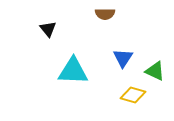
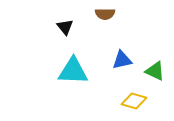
black triangle: moved 17 px right, 2 px up
blue triangle: moved 1 px left, 2 px down; rotated 45 degrees clockwise
yellow diamond: moved 1 px right, 6 px down
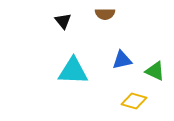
black triangle: moved 2 px left, 6 px up
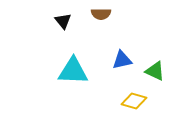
brown semicircle: moved 4 px left
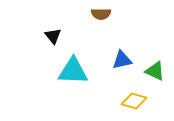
black triangle: moved 10 px left, 15 px down
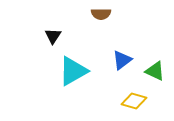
black triangle: rotated 12 degrees clockwise
blue triangle: rotated 25 degrees counterclockwise
cyan triangle: rotated 32 degrees counterclockwise
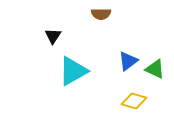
blue triangle: moved 6 px right, 1 px down
green triangle: moved 2 px up
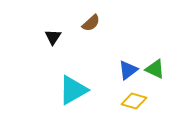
brown semicircle: moved 10 px left, 9 px down; rotated 42 degrees counterclockwise
black triangle: moved 1 px down
blue triangle: moved 9 px down
cyan triangle: moved 19 px down
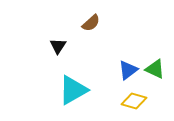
black triangle: moved 5 px right, 9 px down
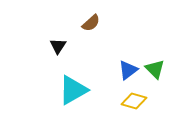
green triangle: rotated 20 degrees clockwise
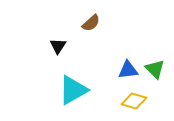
blue triangle: rotated 30 degrees clockwise
